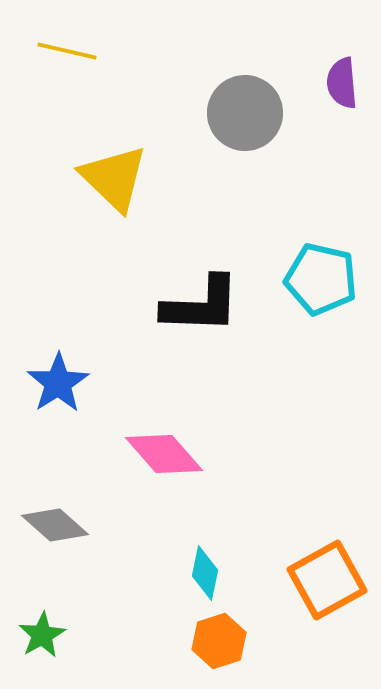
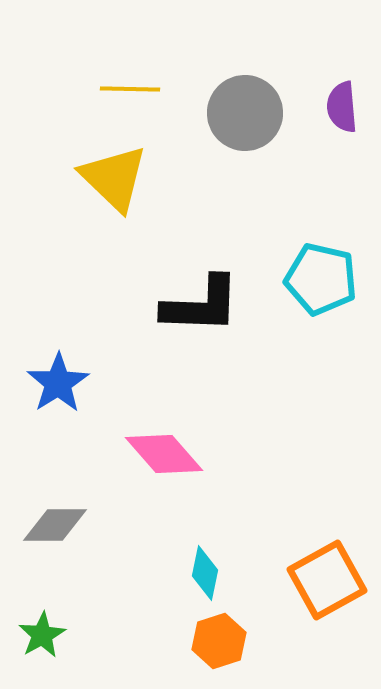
yellow line: moved 63 px right, 38 px down; rotated 12 degrees counterclockwise
purple semicircle: moved 24 px down
gray diamond: rotated 42 degrees counterclockwise
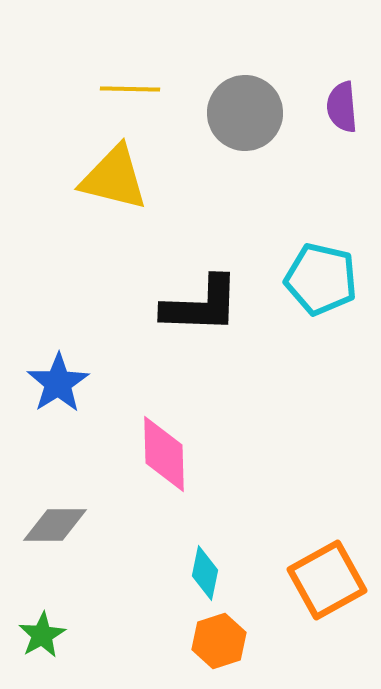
yellow triangle: rotated 30 degrees counterclockwise
pink diamond: rotated 40 degrees clockwise
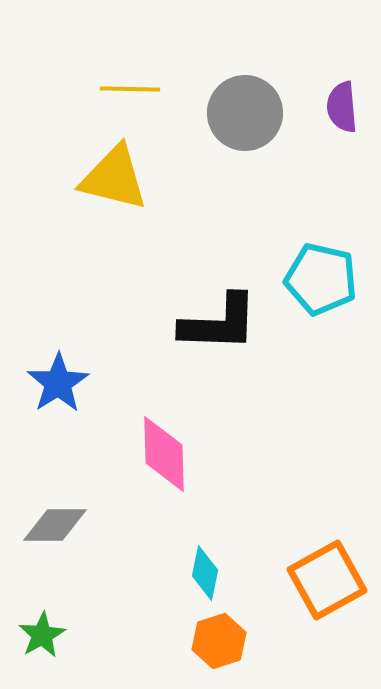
black L-shape: moved 18 px right, 18 px down
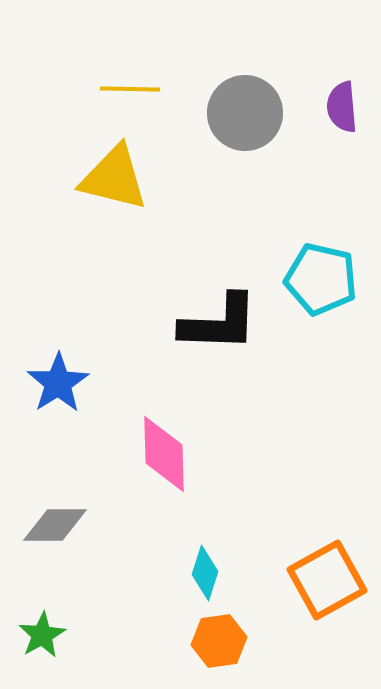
cyan diamond: rotated 6 degrees clockwise
orange hexagon: rotated 10 degrees clockwise
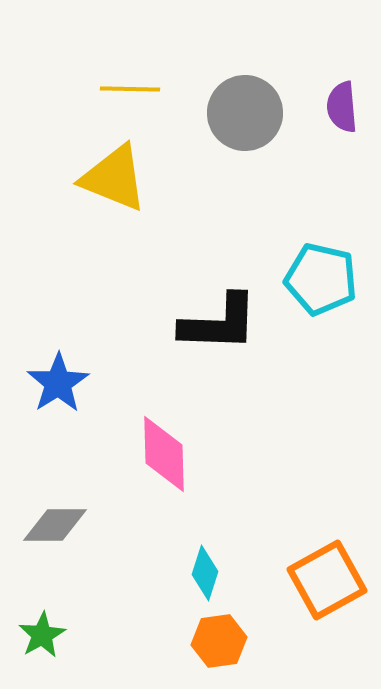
yellow triangle: rotated 8 degrees clockwise
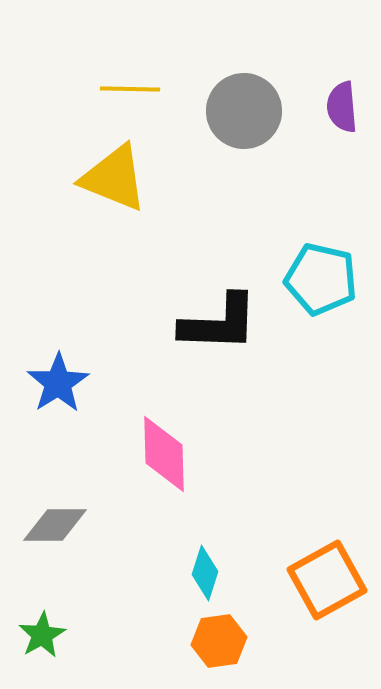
gray circle: moved 1 px left, 2 px up
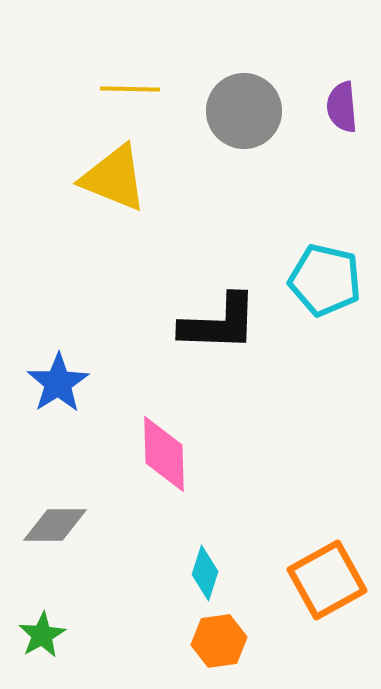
cyan pentagon: moved 4 px right, 1 px down
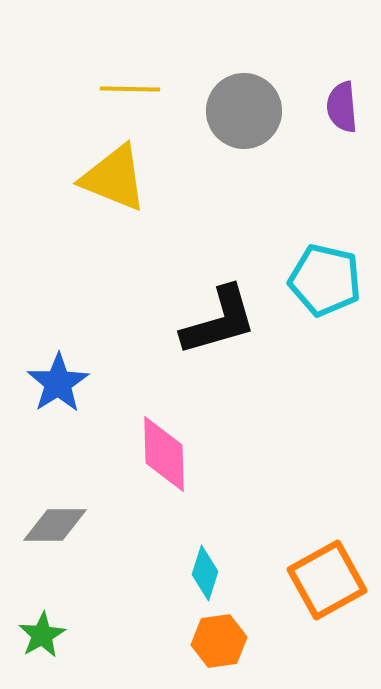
black L-shape: moved 2 px up; rotated 18 degrees counterclockwise
